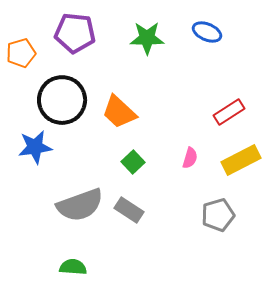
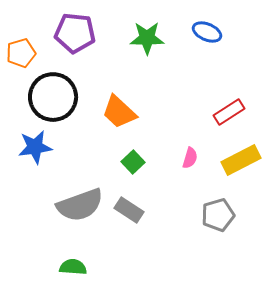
black circle: moved 9 px left, 3 px up
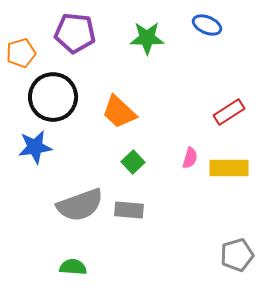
blue ellipse: moved 7 px up
yellow rectangle: moved 12 px left, 8 px down; rotated 27 degrees clockwise
gray rectangle: rotated 28 degrees counterclockwise
gray pentagon: moved 19 px right, 40 px down
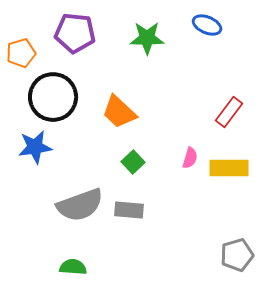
red rectangle: rotated 20 degrees counterclockwise
